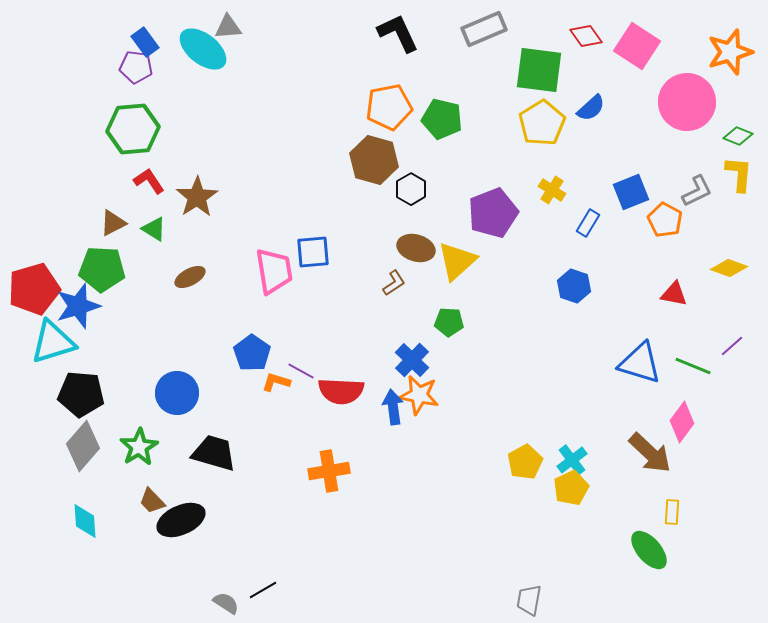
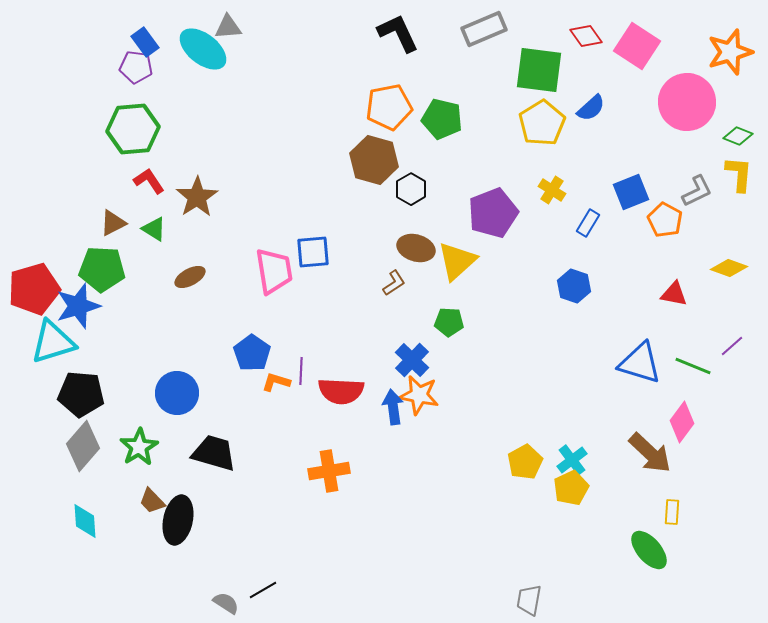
purple line at (301, 371): rotated 64 degrees clockwise
black ellipse at (181, 520): moved 3 px left; rotated 54 degrees counterclockwise
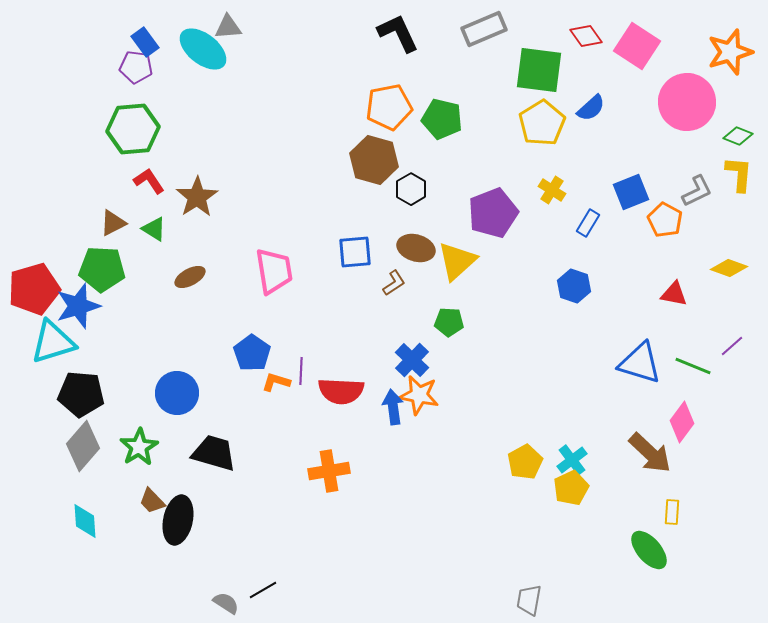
blue square at (313, 252): moved 42 px right
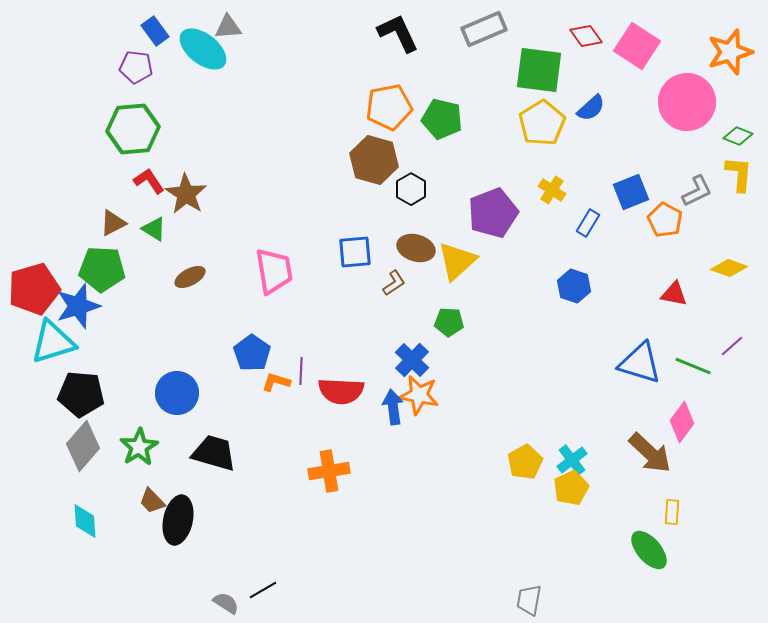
blue rectangle at (145, 42): moved 10 px right, 11 px up
brown star at (197, 197): moved 11 px left, 3 px up; rotated 6 degrees counterclockwise
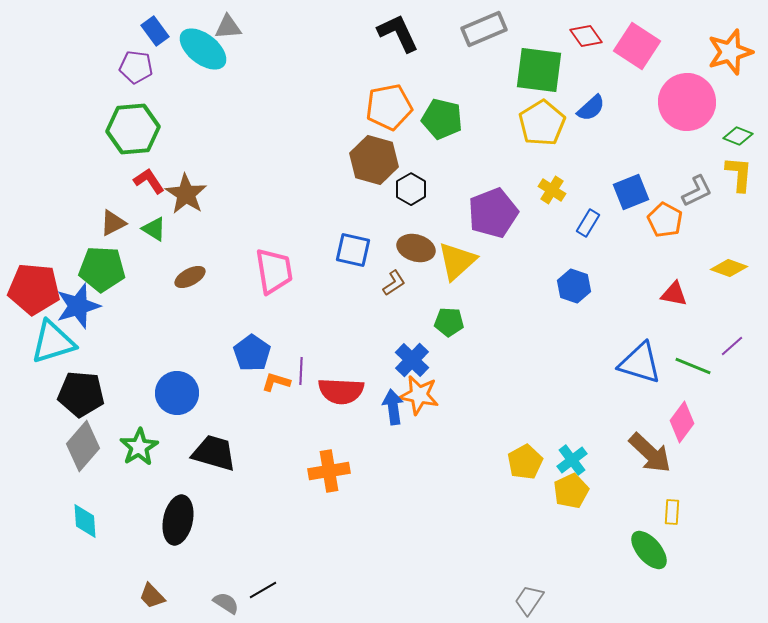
blue square at (355, 252): moved 2 px left, 2 px up; rotated 18 degrees clockwise
red pentagon at (34, 289): rotated 21 degrees clockwise
yellow pentagon at (571, 488): moved 3 px down
brown trapezoid at (152, 501): moved 95 px down
gray trapezoid at (529, 600): rotated 24 degrees clockwise
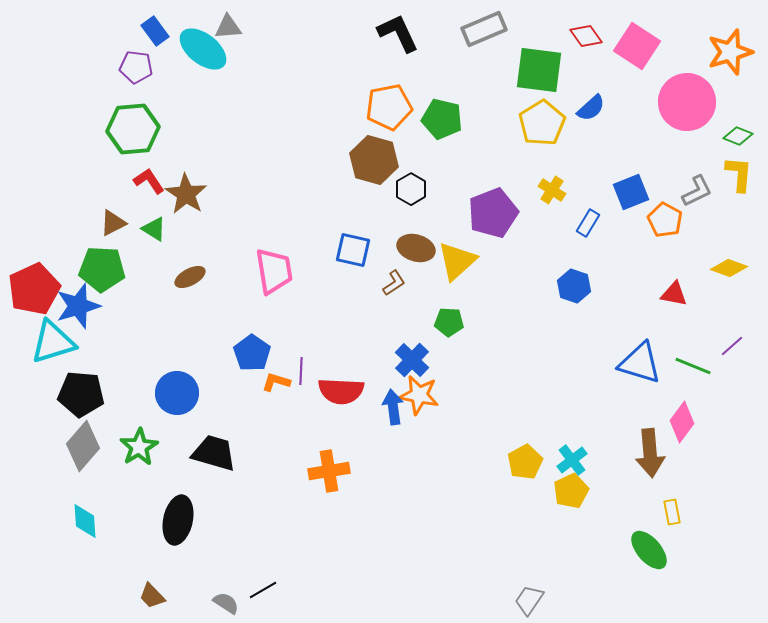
red pentagon at (34, 289): rotated 30 degrees counterclockwise
brown arrow at (650, 453): rotated 42 degrees clockwise
yellow rectangle at (672, 512): rotated 15 degrees counterclockwise
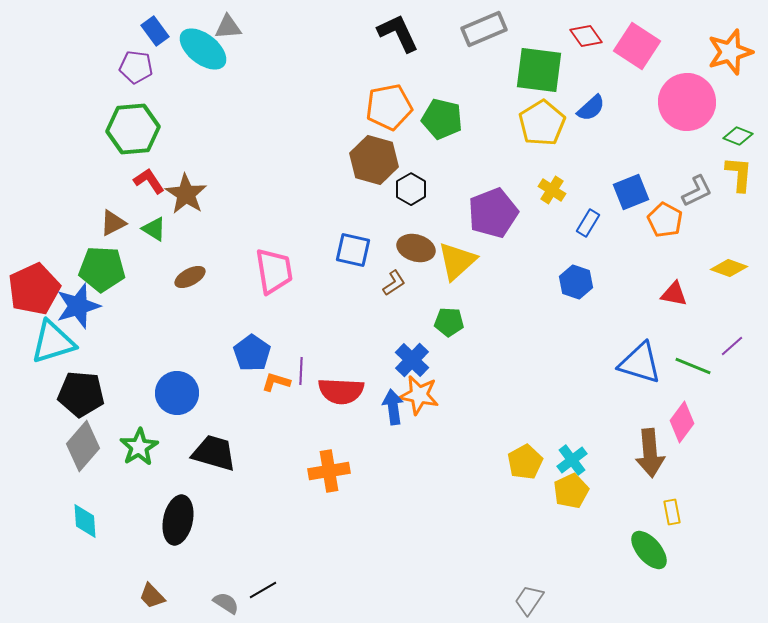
blue hexagon at (574, 286): moved 2 px right, 4 px up
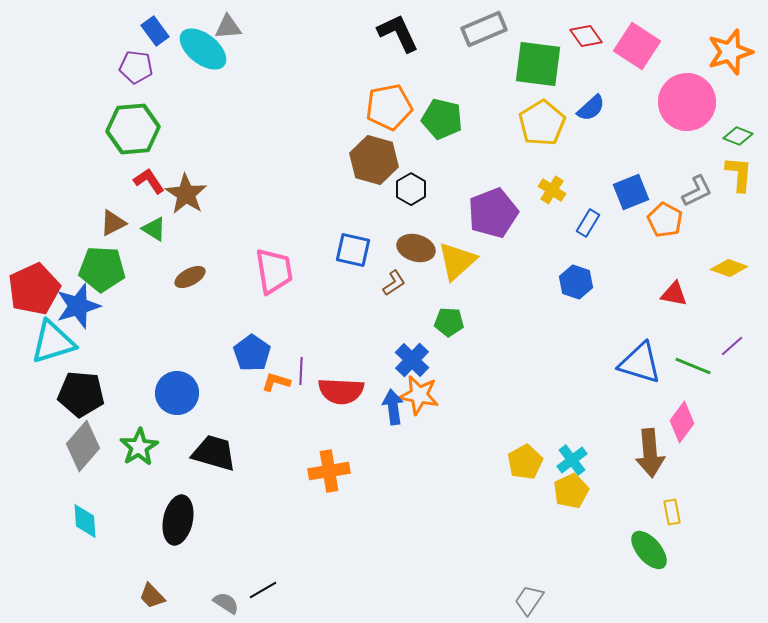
green square at (539, 70): moved 1 px left, 6 px up
